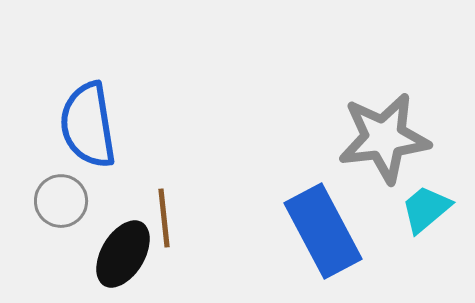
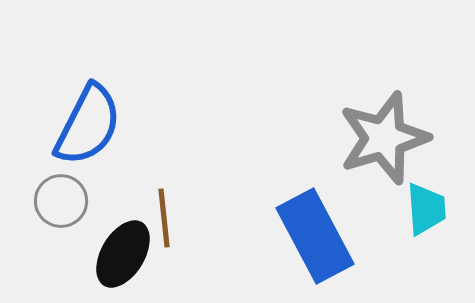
blue semicircle: rotated 144 degrees counterclockwise
gray star: rotated 10 degrees counterclockwise
cyan trapezoid: rotated 126 degrees clockwise
blue rectangle: moved 8 px left, 5 px down
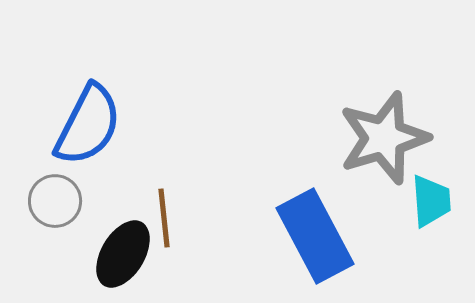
gray circle: moved 6 px left
cyan trapezoid: moved 5 px right, 8 px up
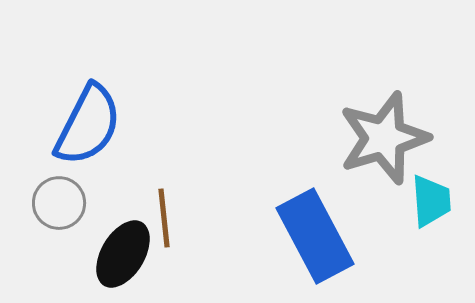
gray circle: moved 4 px right, 2 px down
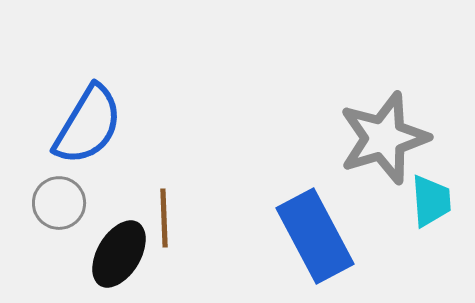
blue semicircle: rotated 4 degrees clockwise
brown line: rotated 4 degrees clockwise
black ellipse: moved 4 px left
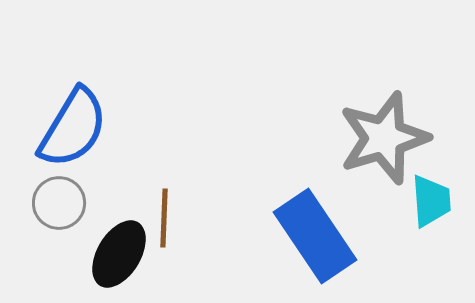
blue semicircle: moved 15 px left, 3 px down
brown line: rotated 4 degrees clockwise
blue rectangle: rotated 6 degrees counterclockwise
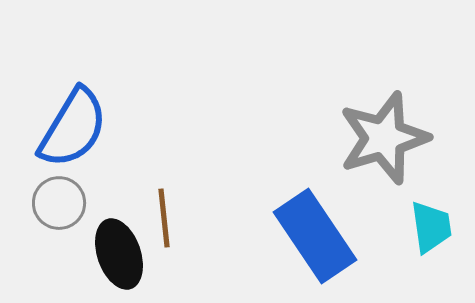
cyan trapezoid: moved 26 px down; rotated 4 degrees counterclockwise
brown line: rotated 8 degrees counterclockwise
black ellipse: rotated 50 degrees counterclockwise
